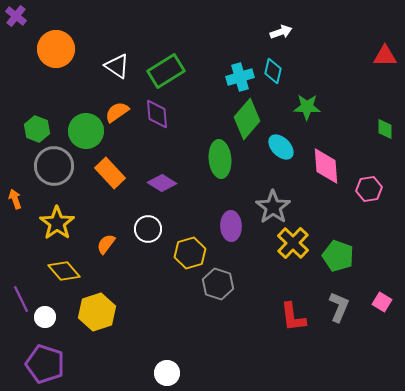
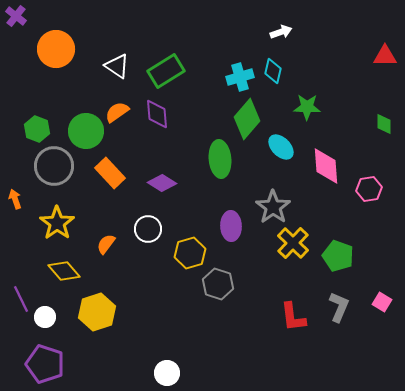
green diamond at (385, 129): moved 1 px left, 5 px up
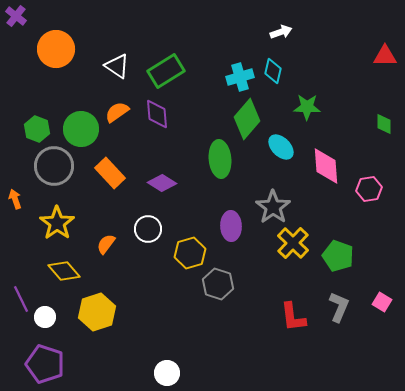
green circle at (86, 131): moved 5 px left, 2 px up
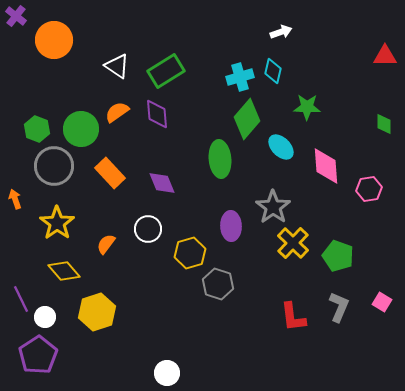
orange circle at (56, 49): moved 2 px left, 9 px up
purple diamond at (162, 183): rotated 36 degrees clockwise
purple pentagon at (45, 364): moved 7 px left, 9 px up; rotated 21 degrees clockwise
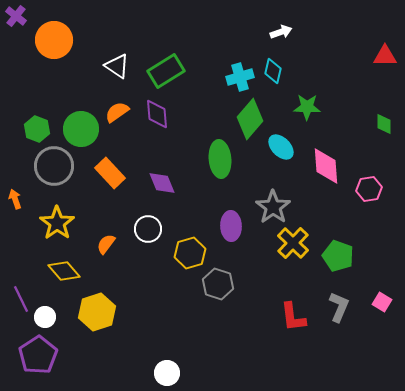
green diamond at (247, 119): moved 3 px right
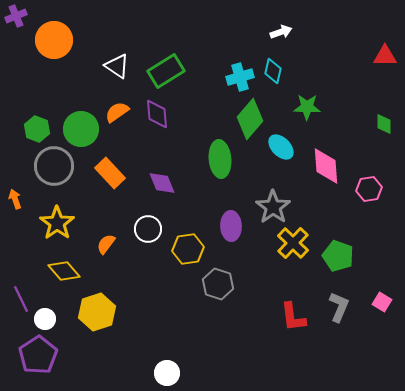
purple cross at (16, 16): rotated 30 degrees clockwise
yellow hexagon at (190, 253): moved 2 px left, 4 px up; rotated 8 degrees clockwise
white circle at (45, 317): moved 2 px down
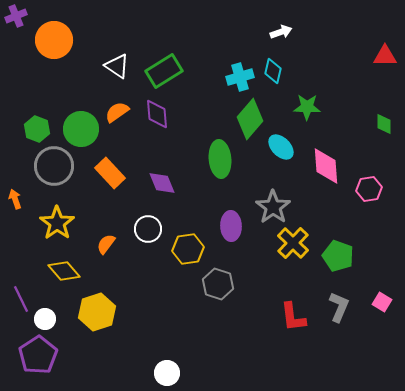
green rectangle at (166, 71): moved 2 px left
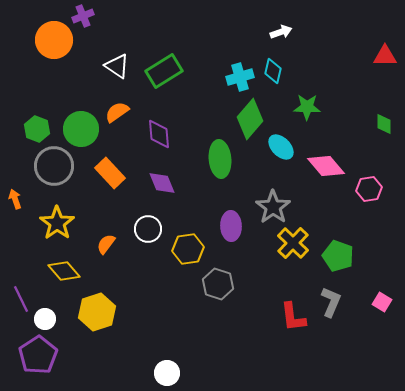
purple cross at (16, 16): moved 67 px right
purple diamond at (157, 114): moved 2 px right, 20 px down
pink diamond at (326, 166): rotated 36 degrees counterclockwise
gray L-shape at (339, 307): moved 8 px left, 5 px up
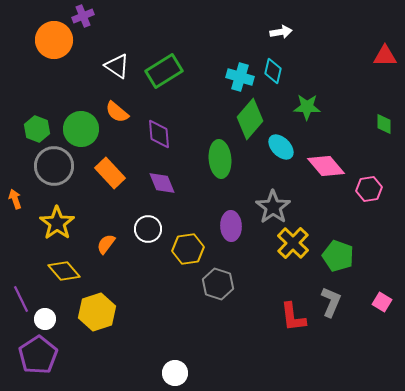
white arrow at (281, 32): rotated 10 degrees clockwise
cyan cross at (240, 77): rotated 32 degrees clockwise
orange semicircle at (117, 112): rotated 105 degrees counterclockwise
white circle at (167, 373): moved 8 px right
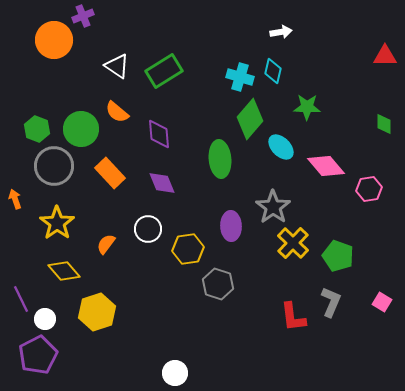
purple pentagon at (38, 355): rotated 6 degrees clockwise
